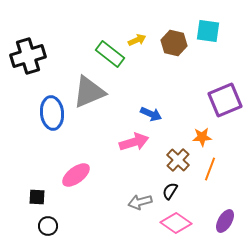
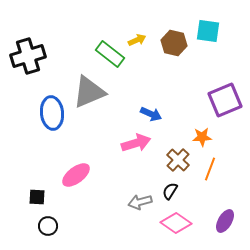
pink arrow: moved 2 px right, 1 px down
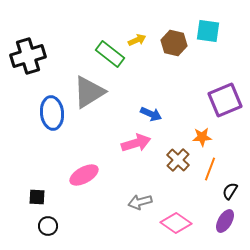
gray triangle: rotated 9 degrees counterclockwise
pink ellipse: moved 8 px right; rotated 8 degrees clockwise
black semicircle: moved 60 px right
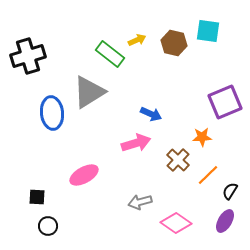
purple square: moved 2 px down
orange line: moved 2 px left, 6 px down; rotated 25 degrees clockwise
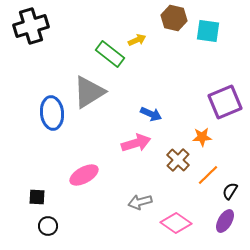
brown hexagon: moved 25 px up
black cross: moved 3 px right, 30 px up
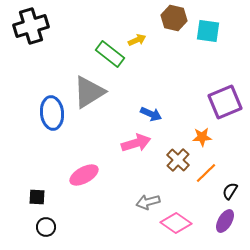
orange line: moved 2 px left, 2 px up
gray arrow: moved 8 px right
black circle: moved 2 px left, 1 px down
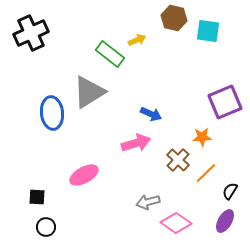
black cross: moved 7 px down; rotated 8 degrees counterclockwise
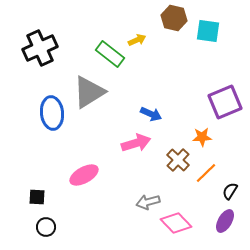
black cross: moved 9 px right, 15 px down
pink diamond: rotated 12 degrees clockwise
